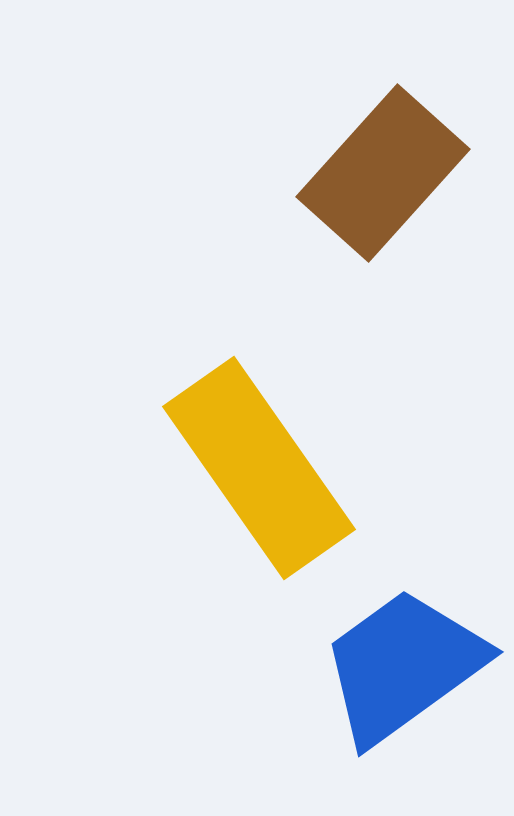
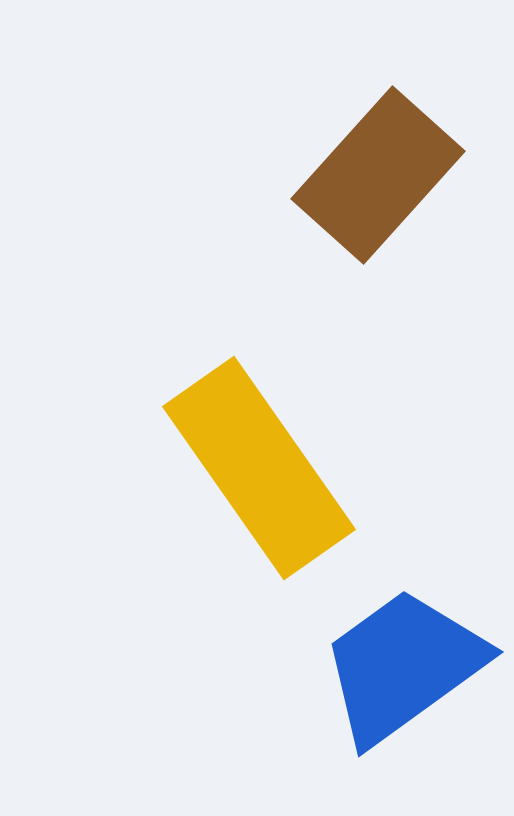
brown rectangle: moved 5 px left, 2 px down
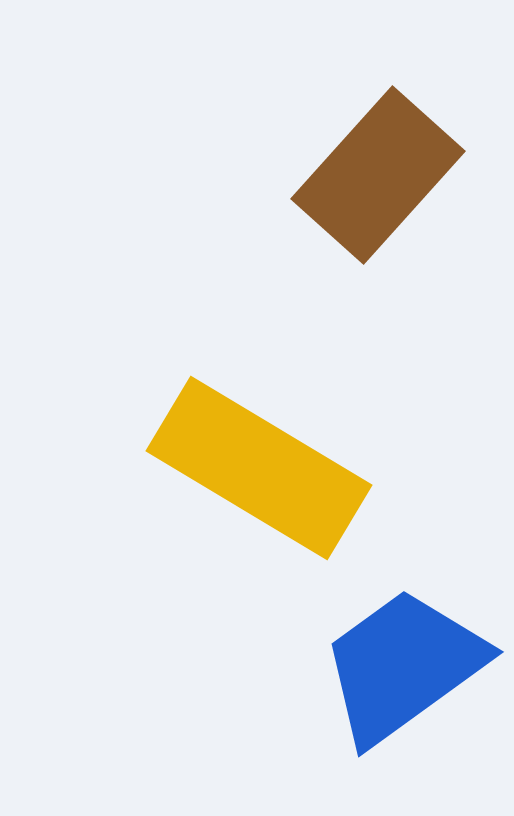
yellow rectangle: rotated 24 degrees counterclockwise
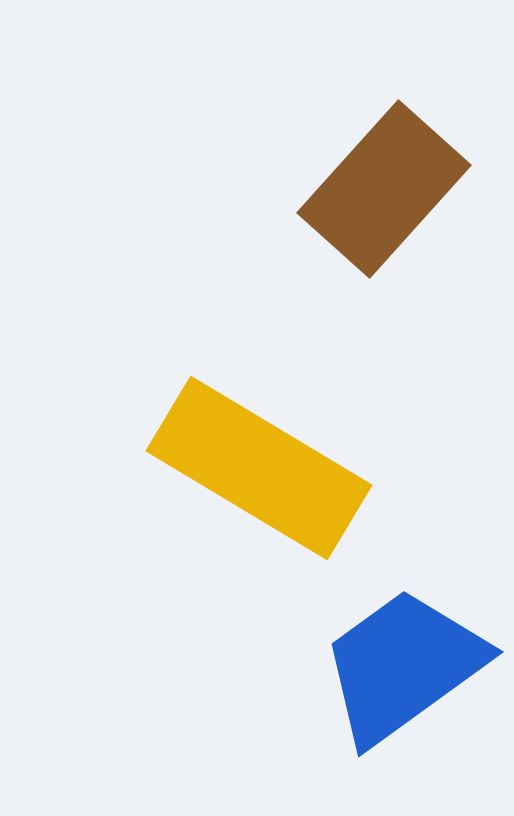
brown rectangle: moved 6 px right, 14 px down
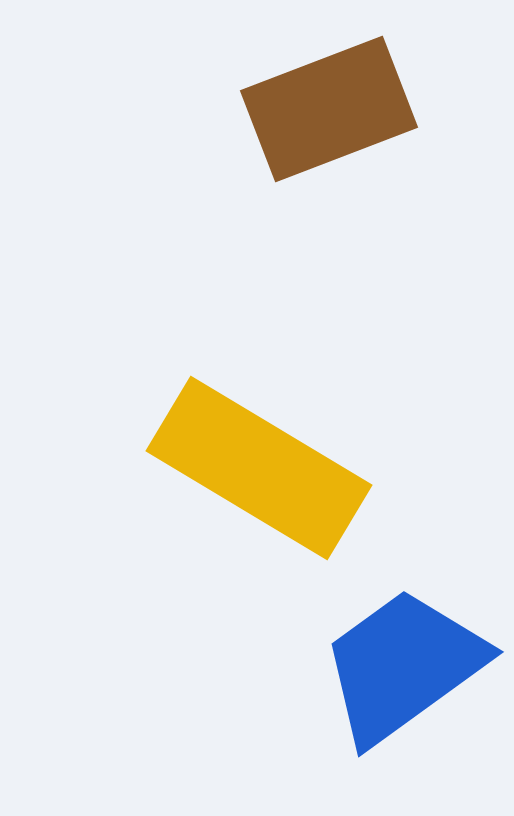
brown rectangle: moved 55 px left, 80 px up; rotated 27 degrees clockwise
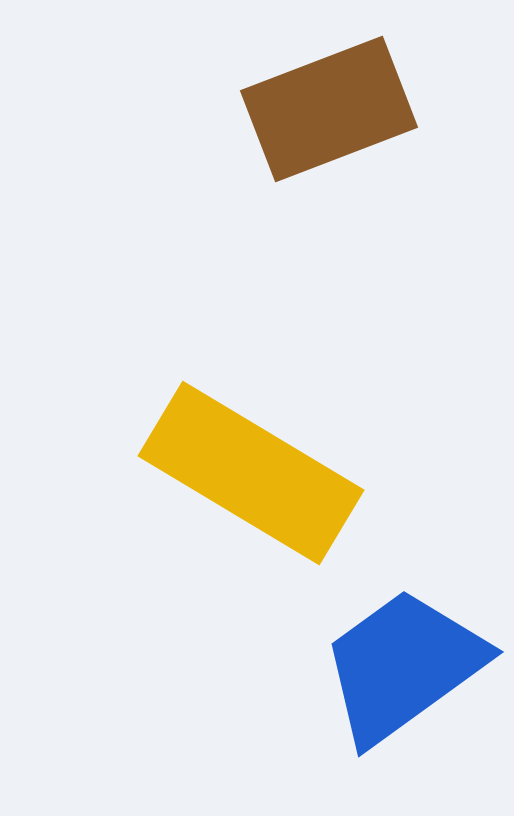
yellow rectangle: moved 8 px left, 5 px down
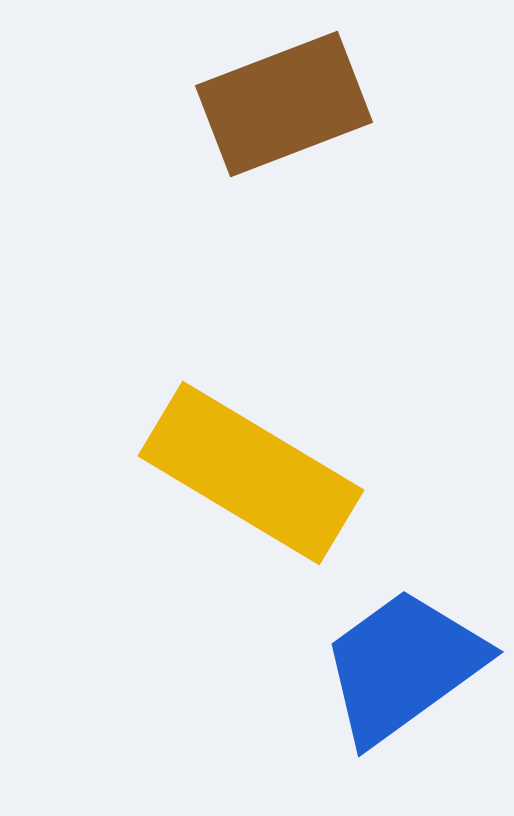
brown rectangle: moved 45 px left, 5 px up
